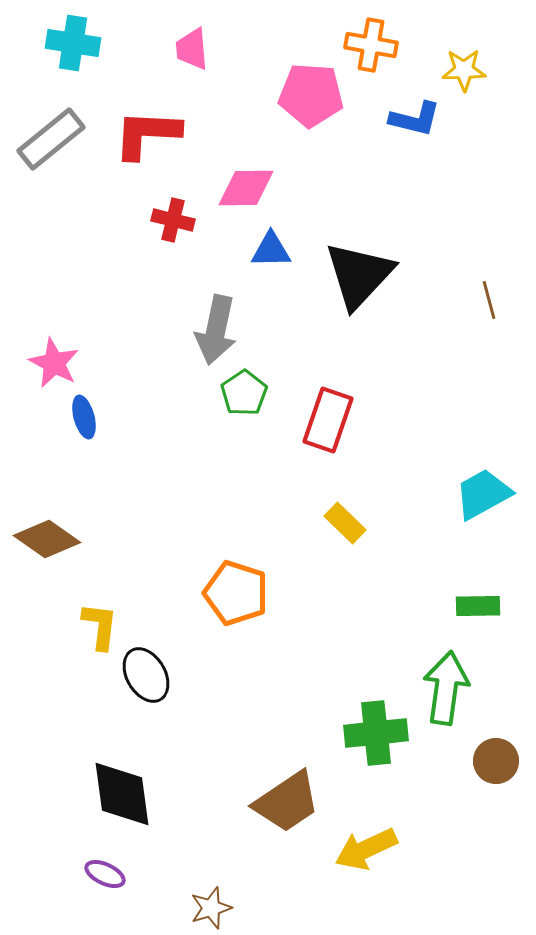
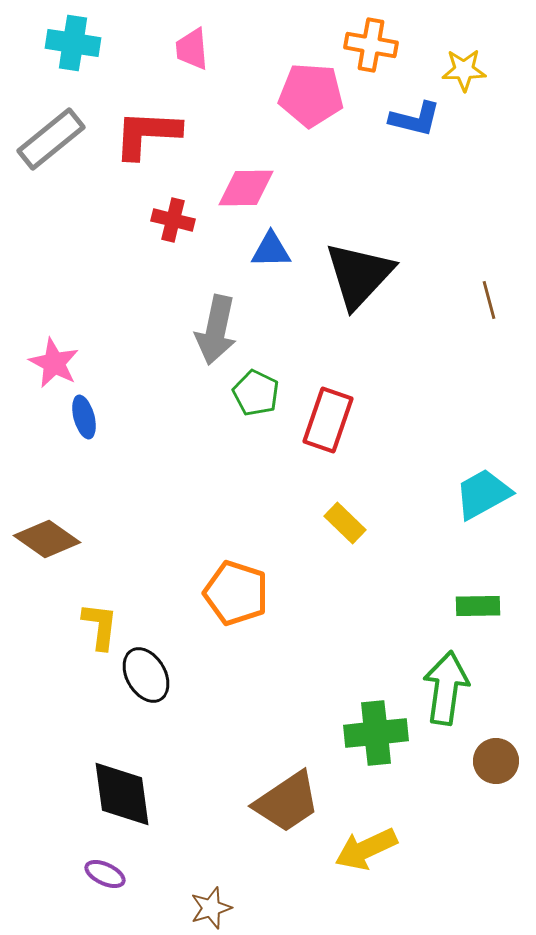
green pentagon: moved 12 px right; rotated 12 degrees counterclockwise
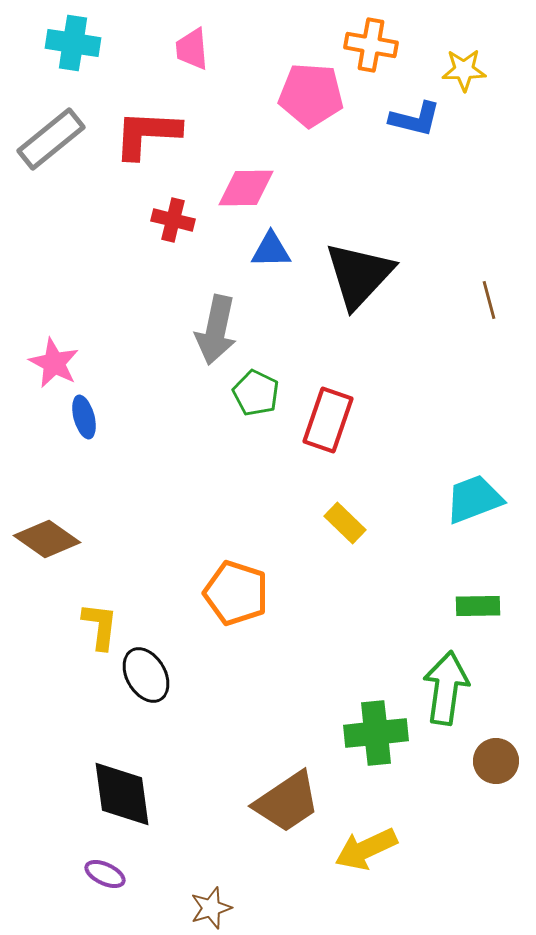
cyan trapezoid: moved 9 px left, 5 px down; rotated 8 degrees clockwise
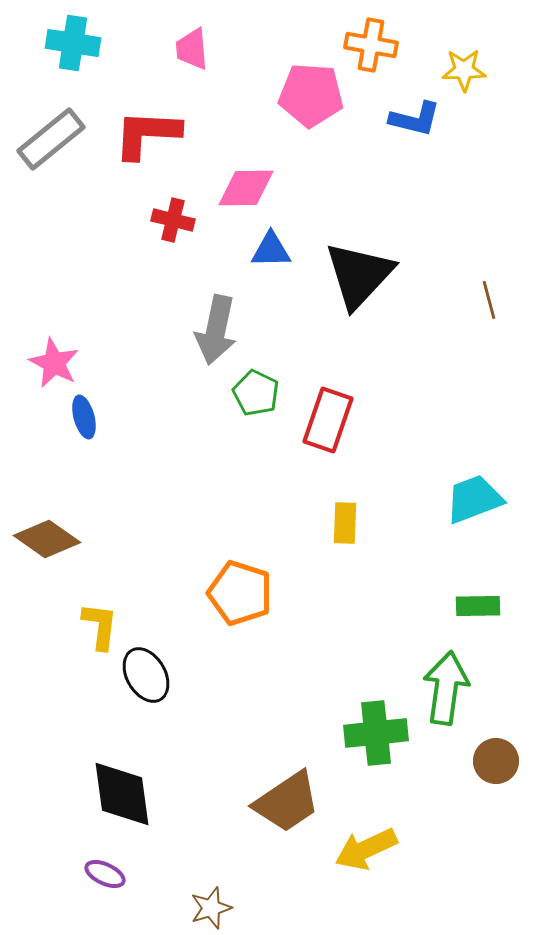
yellow rectangle: rotated 48 degrees clockwise
orange pentagon: moved 4 px right
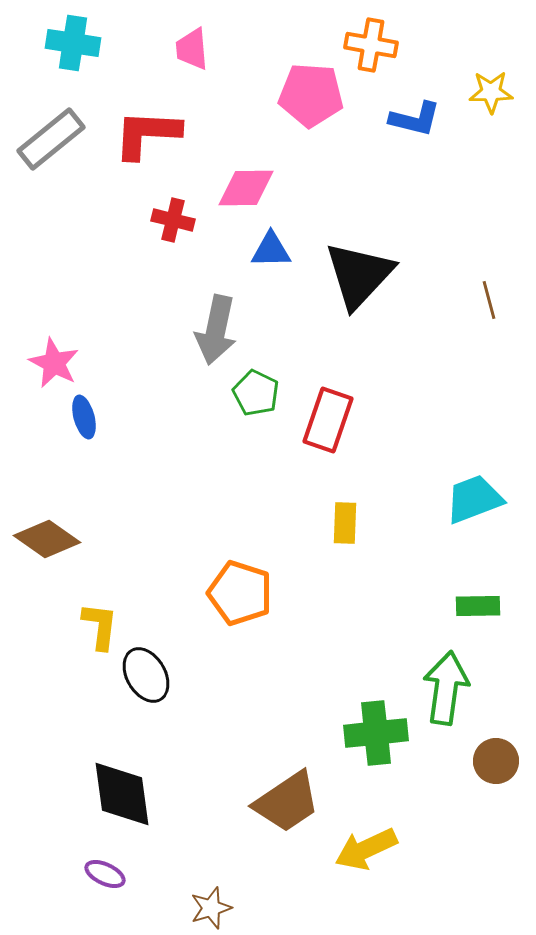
yellow star: moved 27 px right, 22 px down
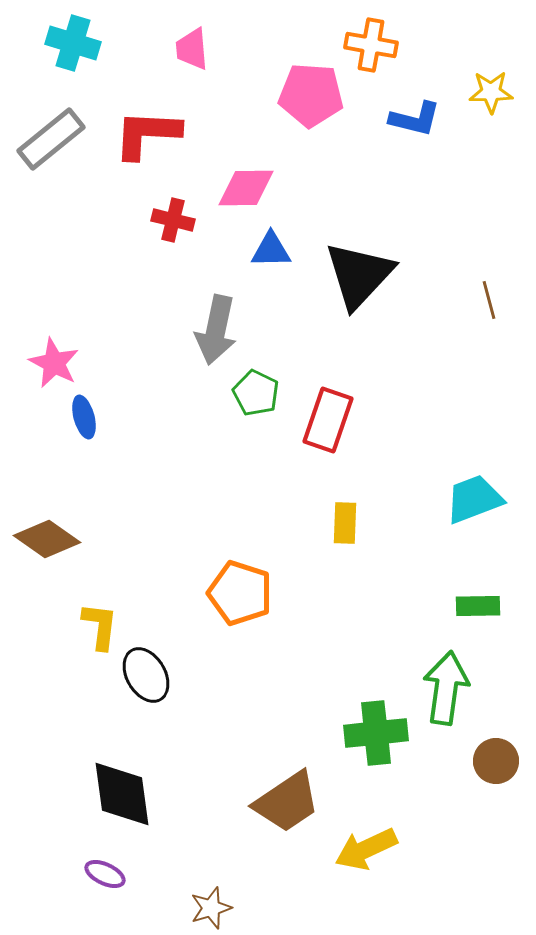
cyan cross: rotated 8 degrees clockwise
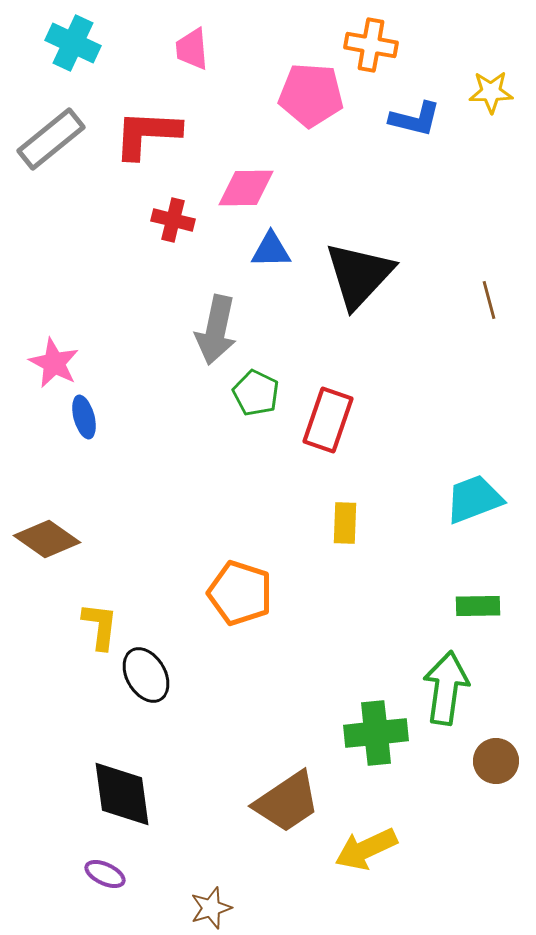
cyan cross: rotated 8 degrees clockwise
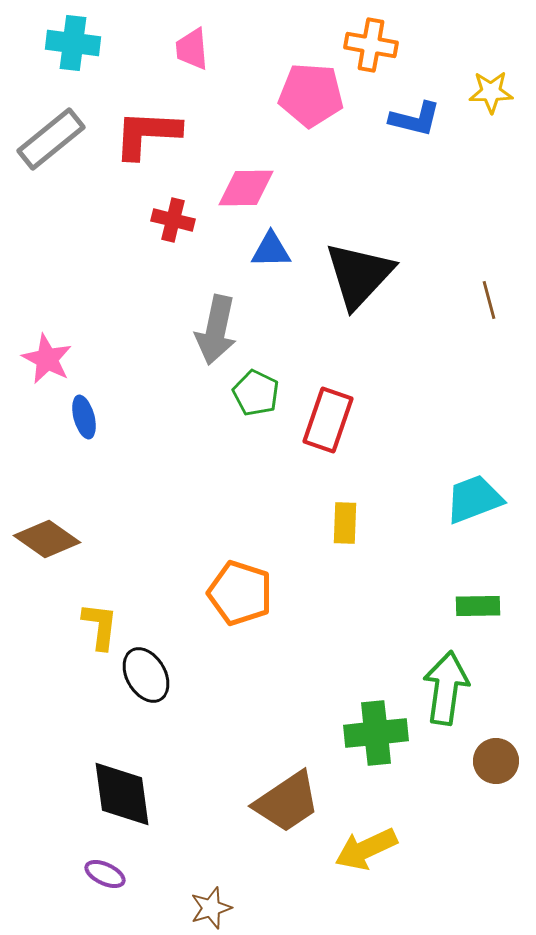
cyan cross: rotated 18 degrees counterclockwise
pink star: moved 7 px left, 4 px up
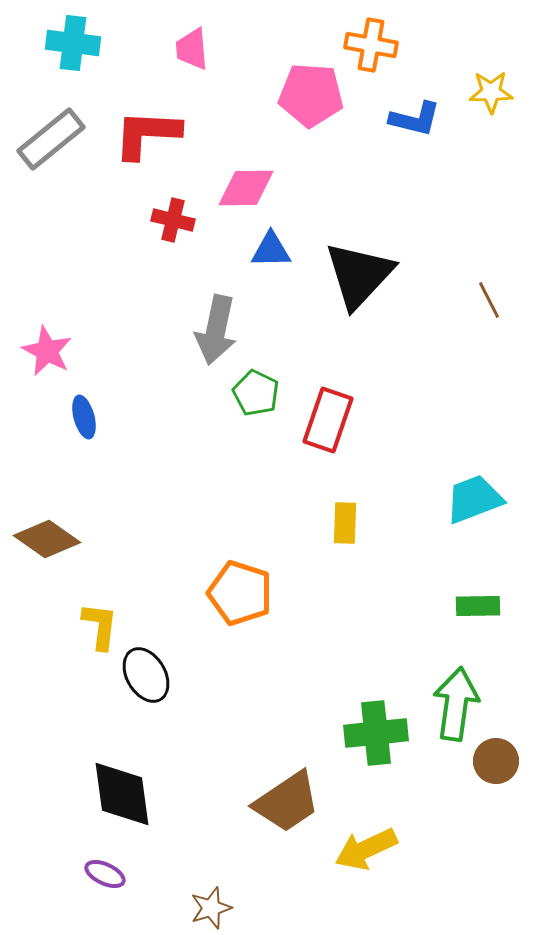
brown line: rotated 12 degrees counterclockwise
pink star: moved 8 px up
green arrow: moved 10 px right, 16 px down
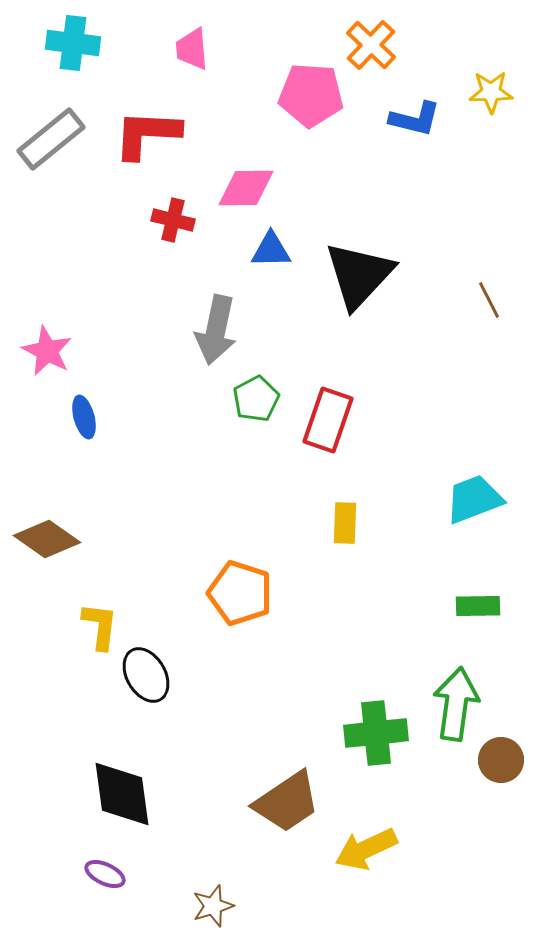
orange cross: rotated 33 degrees clockwise
green pentagon: moved 6 px down; rotated 18 degrees clockwise
brown circle: moved 5 px right, 1 px up
brown star: moved 2 px right, 2 px up
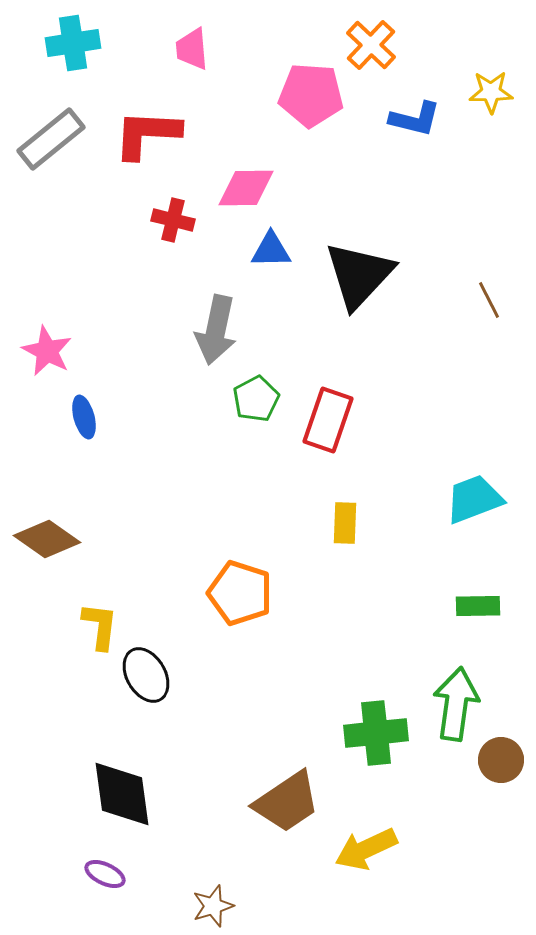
cyan cross: rotated 16 degrees counterclockwise
